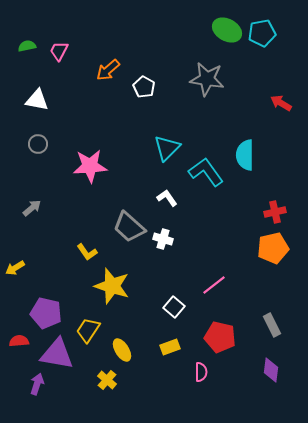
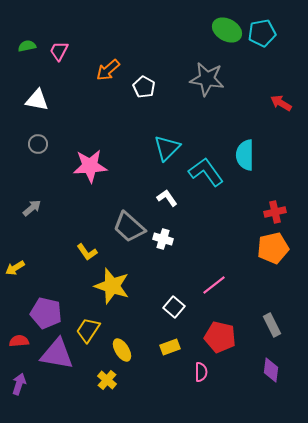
purple arrow: moved 18 px left
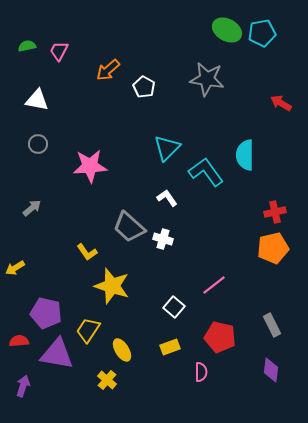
purple arrow: moved 4 px right, 2 px down
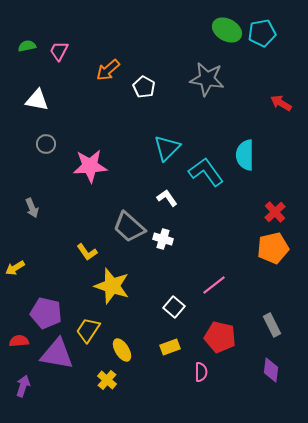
gray circle: moved 8 px right
gray arrow: rotated 108 degrees clockwise
red cross: rotated 30 degrees counterclockwise
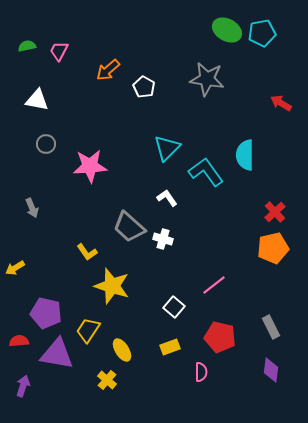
gray rectangle: moved 1 px left, 2 px down
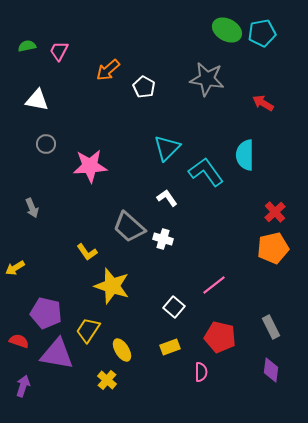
red arrow: moved 18 px left
red semicircle: rotated 24 degrees clockwise
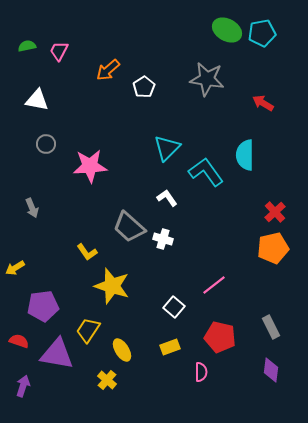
white pentagon: rotated 10 degrees clockwise
purple pentagon: moved 3 px left, 7 px up; rotated 20 degrees counterclockwise
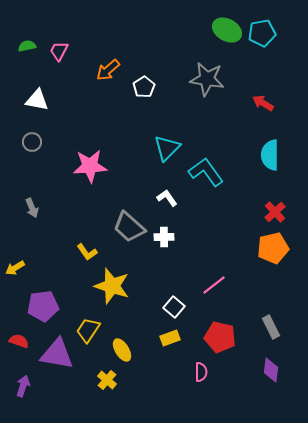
gray circle: moved 14 px left, 2 px up
cyan semicircle: moved 25 px right
white cross: moved 1 px right, 2 px up; rotated 18 degrees counterclockwise
yellow rectangle: moved 9 px up
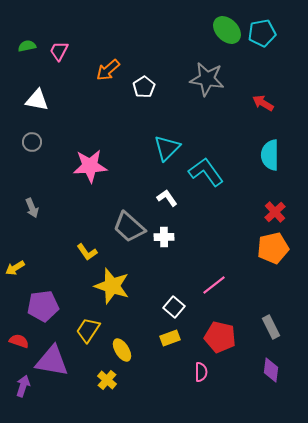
green ellipse: rotated 16 degrees clockwise
purple triangle: moved 5 px left, 7 px down
